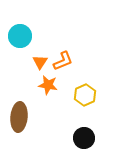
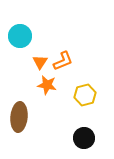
orange star: moved 1 px left
yellow hexagon: rotated 10 degrees clockwise
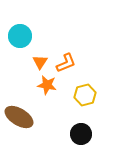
orange L-shape: moved 3 px right, 2 px down
brown ellipse: rotated 64 degrees counterclockwise
black circle: moved 3 px left, 4 px up
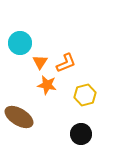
cyan circle: moved 7 px down
